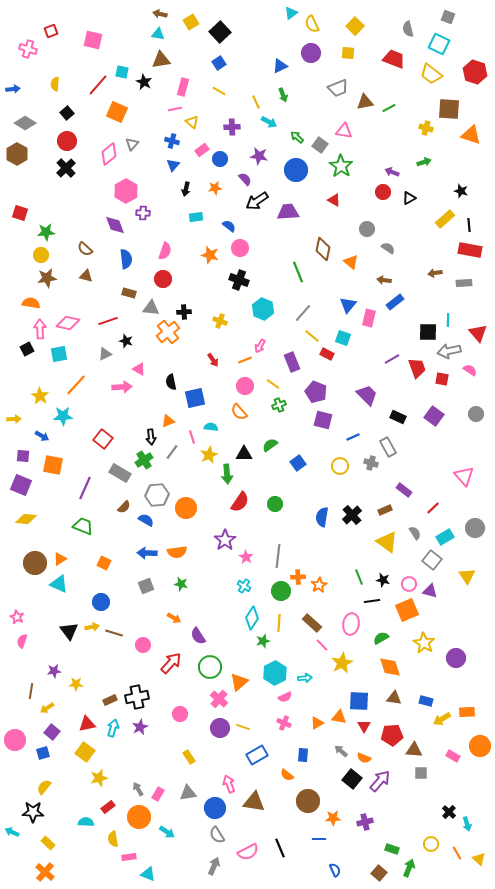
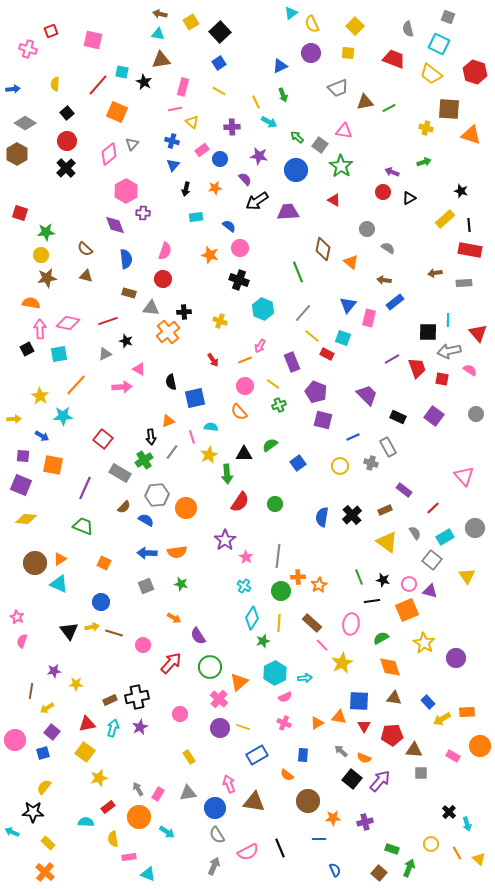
blue rectangle at (426, 701): moved 2 px right, 1 px down; rotated 32 degrees clockwise
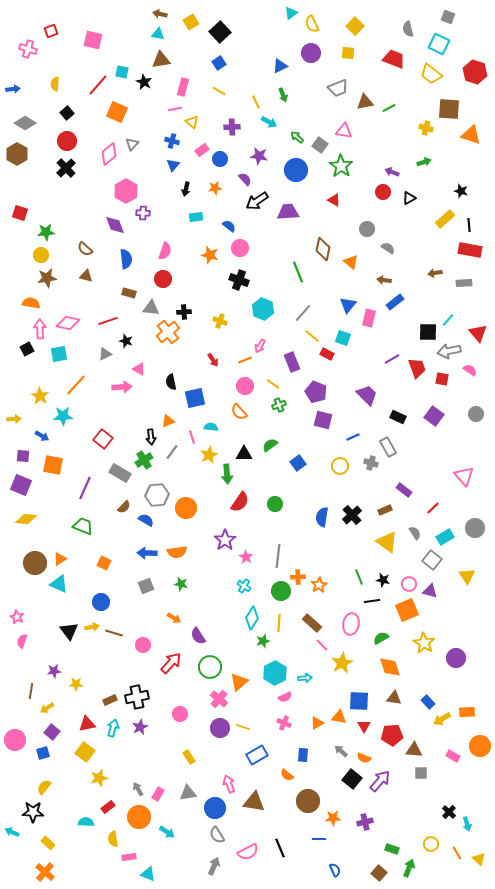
cyan line at (448, 320): rotated 40 degrees clockwise
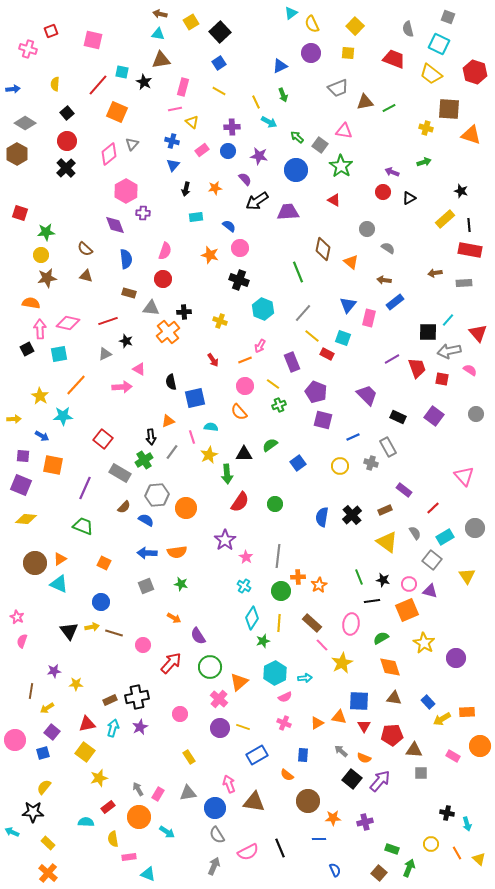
blue circle at (220, 159): moved 8 px right, 8 px up
black cross at (449, 812): moved 2 px left, 1 px down; rotated 32 degrees counterclockwise
orange cross at (45, 872): moved 3 px right, 1 px down
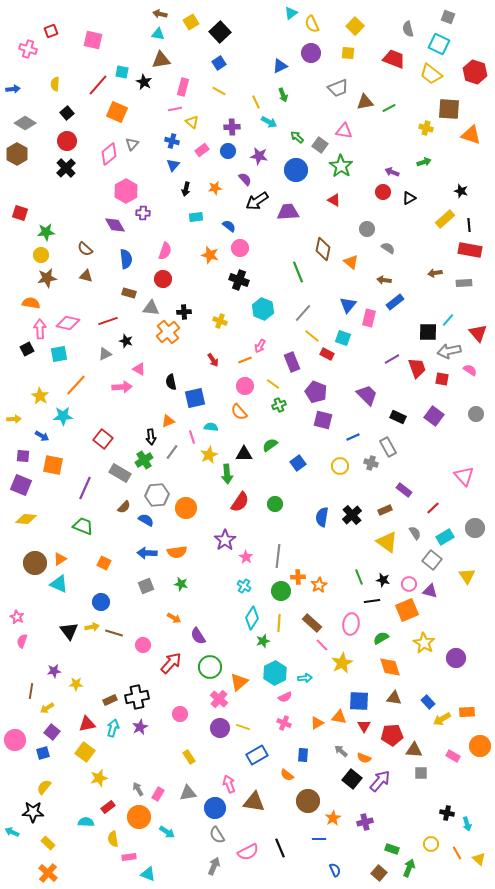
purple diamond at (115, 225): rotated 10 degrees counterclockwise
orange star at (333, 818): rotated 28 degrees counterclockwise
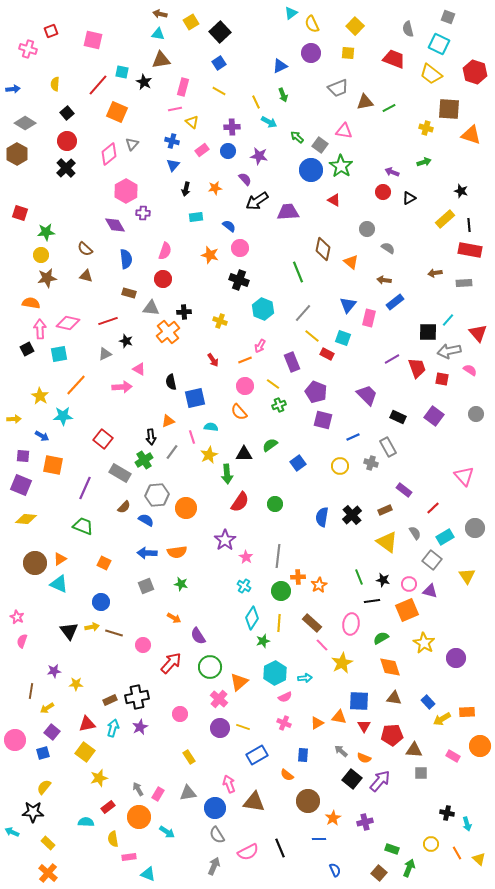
blue circle at (296, 170): moved 15 px right
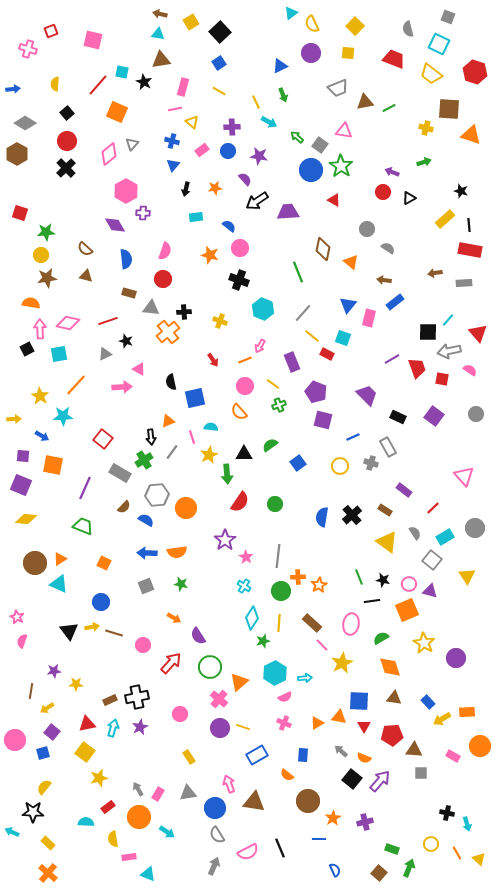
brown rectangle at (385, 510): rotated 56 degrees clockwise
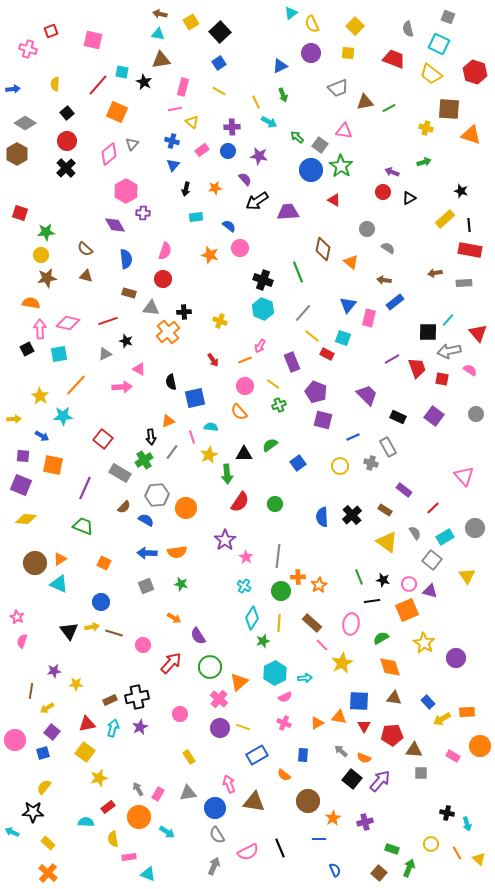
black cross at (239, 280): moved 24 px right
blue semicircle at (322, 517): rotated 12 degrees counterclockwise
orange semicircle at (287, 775): moved 3 px left
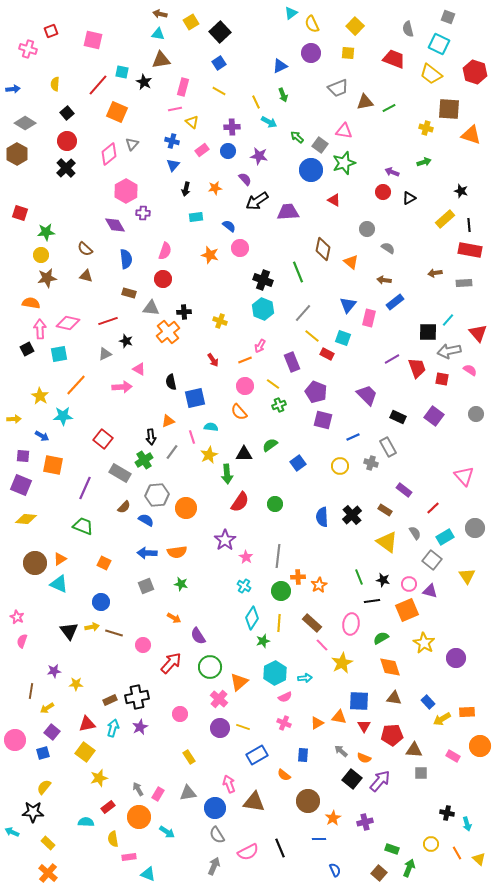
green star at (341, 166): moved 3 px right, 3 px up; rotated 20 degrees clockwise
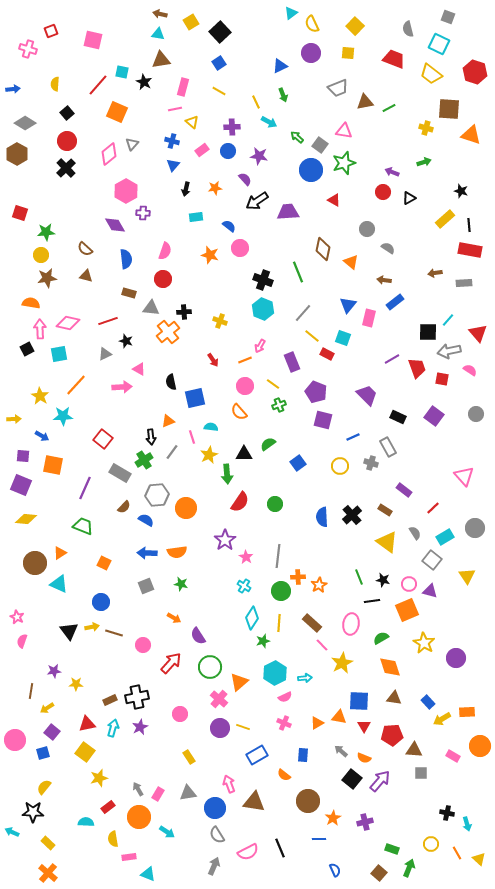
green semicircle at (270, 445): moved 2 px left, 1 px up
orange triangle at (60, 559): moved 6 px up
